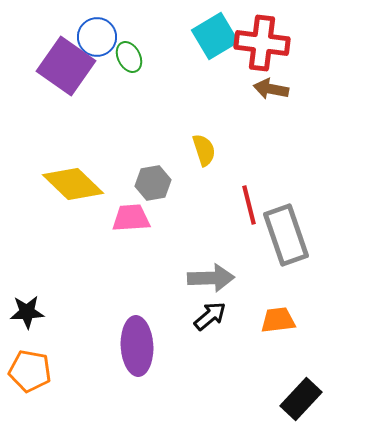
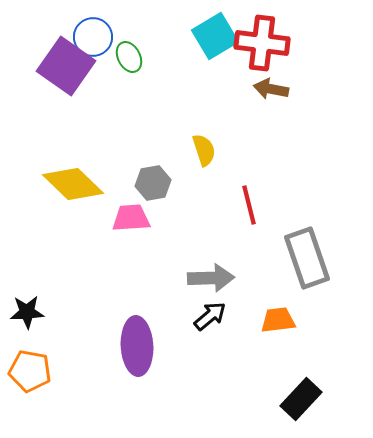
blue circle: moved 4 px left
gray rectangle: moved 21 px right, 23 px down
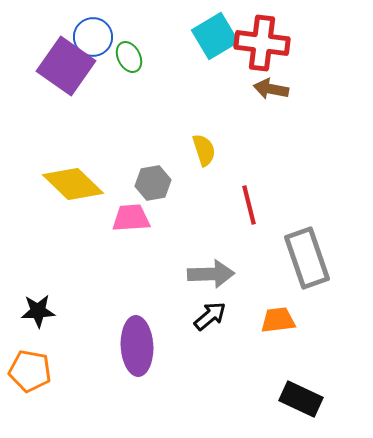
gray arrow: moved 4 px up
black star: moved 11 px right, 1 px up
black rectangle: rotated 72 degrees clockwise
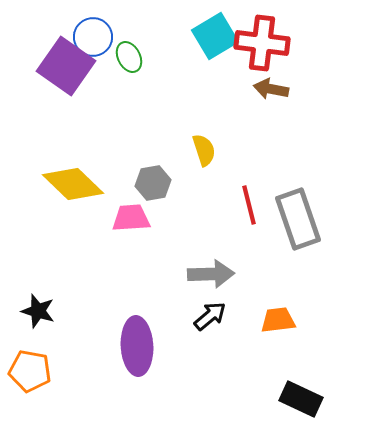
gray rectangle: moved 9 px left, 39 px up
black star: rotated 20 degrees clockwise
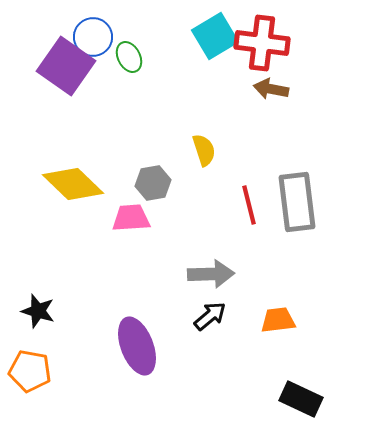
gray rectangle: moved 1 px left, 17 px up; rotated 12 degrees clockwise
purple ellipse: rotated 18 degrees counterclockwise
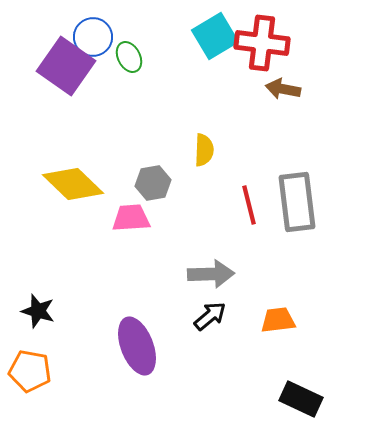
brown arrow: moved 12 px right
yellow semicircle: rotated 20 degrees clockwise
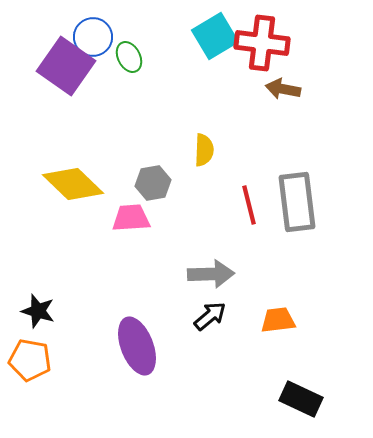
orange pentagon: moved 11 px up
